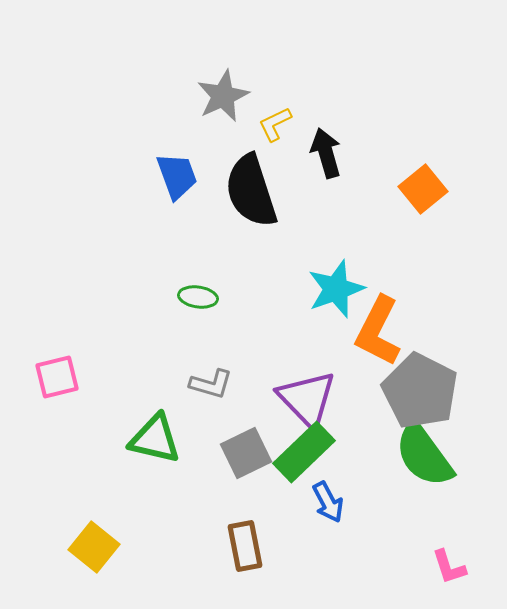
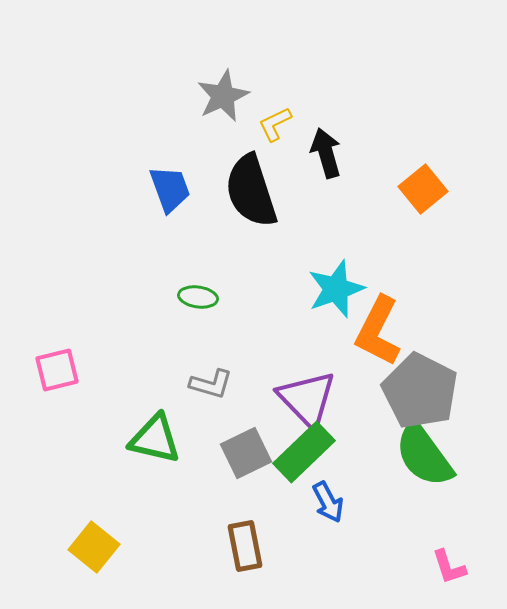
blue trapezoid: moved 7 px left, 13 px down
pink square: moved 7 px up
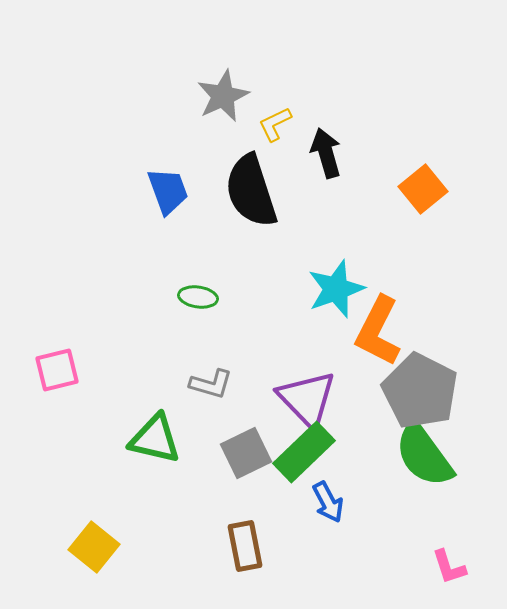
blue trapezoid: moved 2 px left, 2 px down
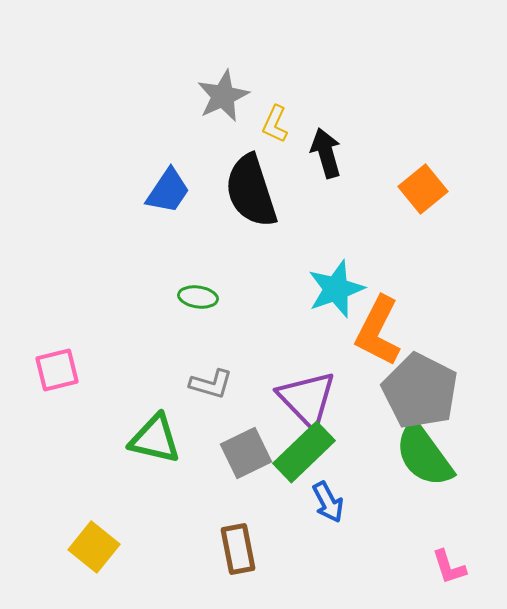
yellow L-shape: rotated 39 degrees counterclockwise
blue trapezoid: rotated 54 degrees clockwise
brown rectangle: moved 7 px left, 3 px down
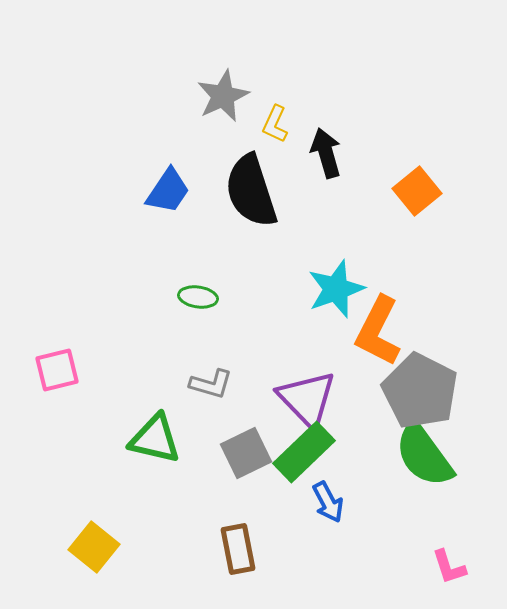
orange square: moved 6 px left, 2 px down
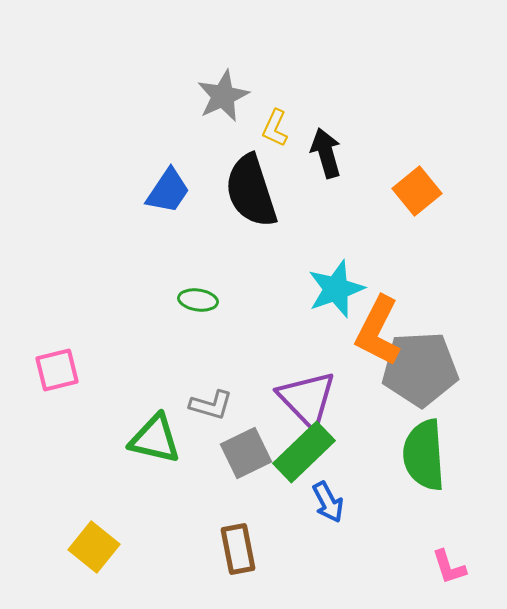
yellow L-shape: moved 4 px down
green ellipse: moved 3 px down
gray L-shape: moved 21 px down
gray pentagon: moved 22 px up; rotated 30 degrees counterclockwise
green semicircle: rotated 32 degrees clockwise
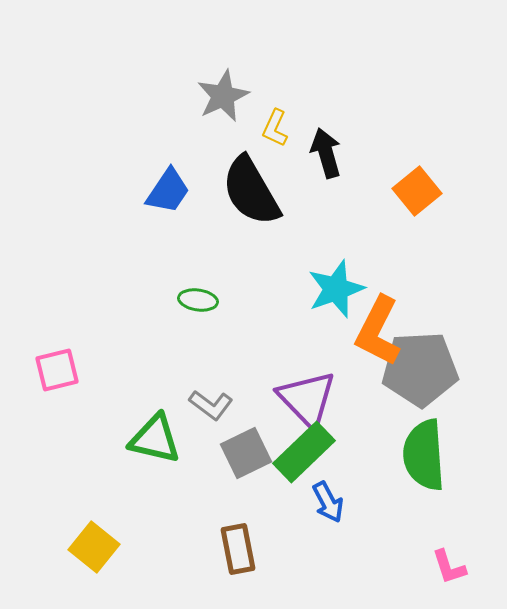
black semicircle: rotated 12 degrees counterclockwise
gray L-shape: rotated 21 degrees clockwise
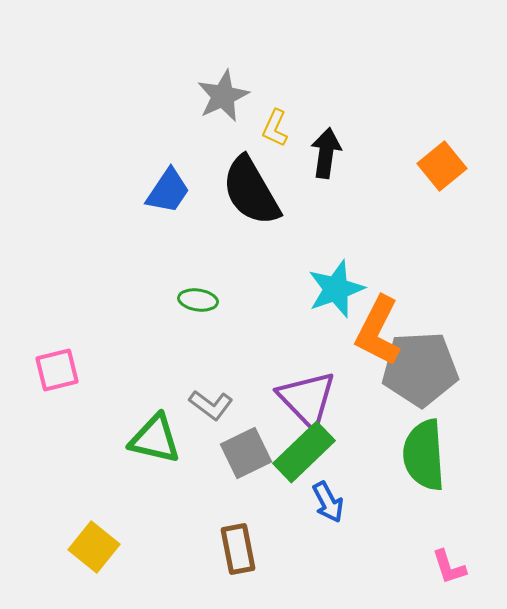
black arrow: rotated 24 degrees clockwise
orange square: moved 25 px right, 25 px up
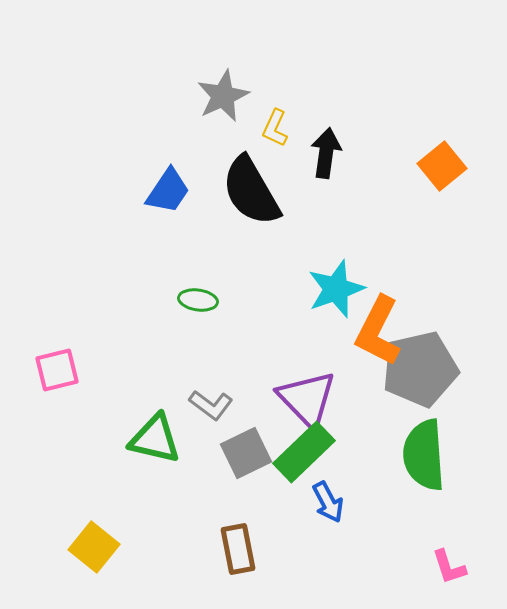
gray pentagon: rotated 10 degrees counterclockwise
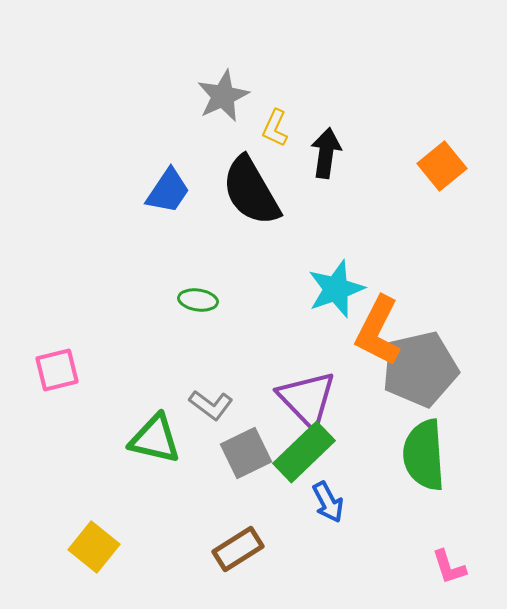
brown rectangle: rotated 69 degrees clockwise
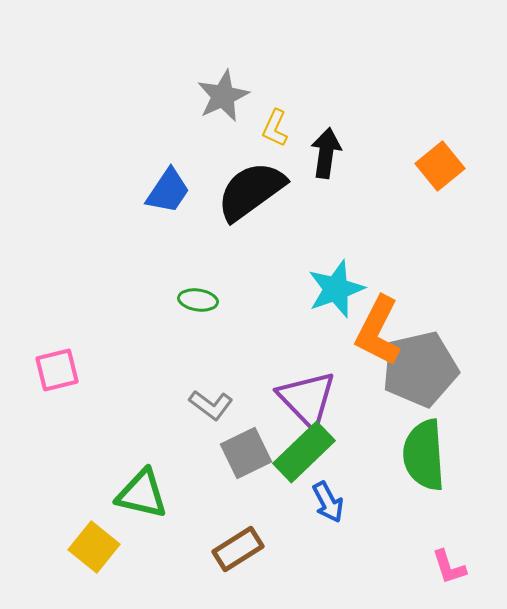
orange square: moved 2 px left
black semicircle: rotated 84 degrees clockwise
green triangle: moved 13 px left, 55 px down
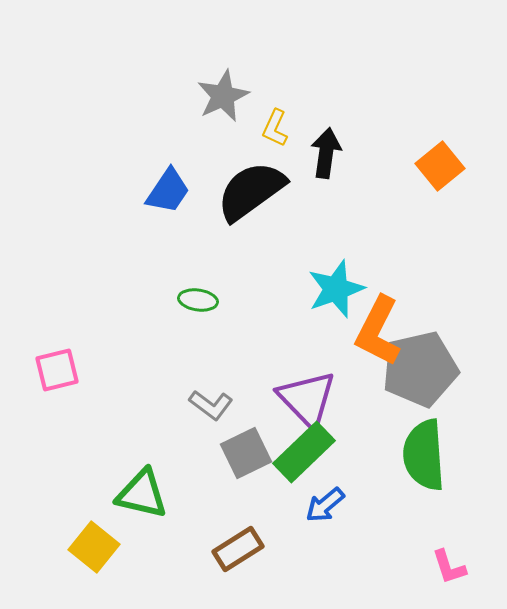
blue arrow: moved 3 px left, 3 px down; rotated 78 degrees clockwise
